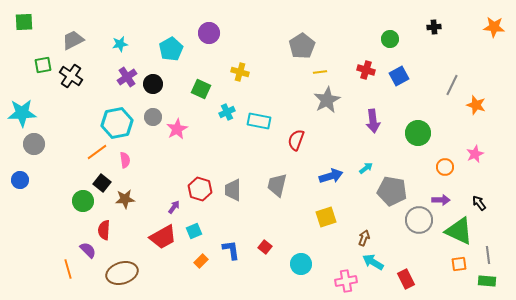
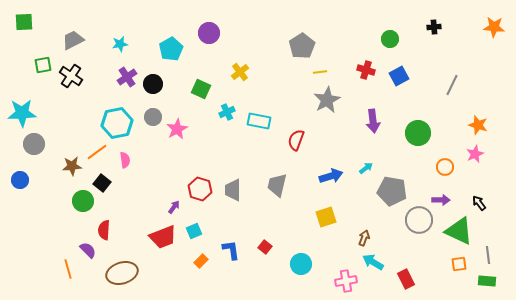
yellow cross at (240, 72): rotated 36 degrees clockwise
orange star at (476, 105): moved 2 px right, 20 px down
brown star at (125, 199): moved 53 px left, 33 px up
red trapezoid at (163, 237): rotated 8 degrees clockwise
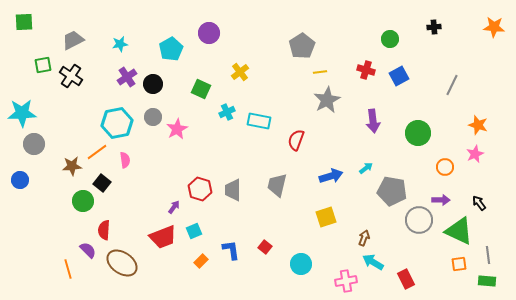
brown ellipse at (122, 273): moved 10 px up; rotated 52 degrees clockwise
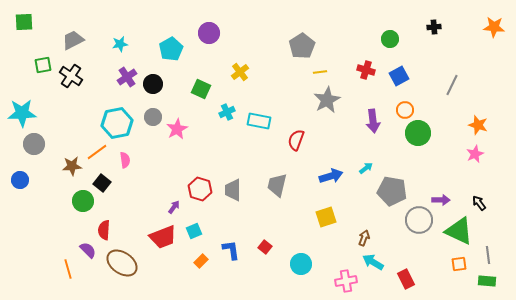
orange circle at (445, 167): moved 40 px left, 57 px up
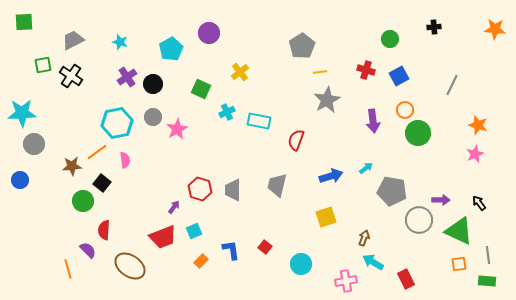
orange star at (494, 27): moved 1 px right, 2 px down
cyan star at (120, 44): moved 2 px up; rotated 28 degrees clockwise
brown ellipse at (122, 263): moved 8 px right, 3 px down
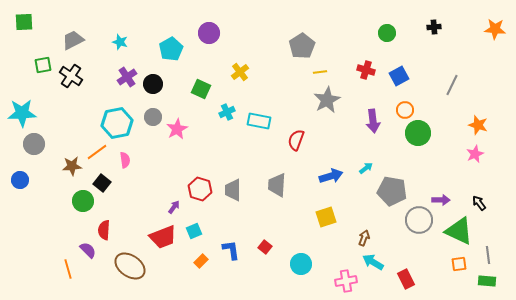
green circle at (390, 39): moved 3 px left, 6 px up
gray trapezoid at (277, 185): rotated 10 degrees counterclockwise
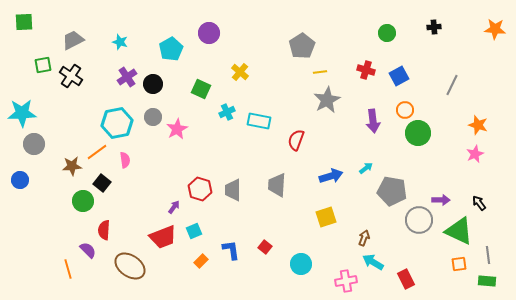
yellow cross at (240, 72): rotated 12 degrees counterclockwise
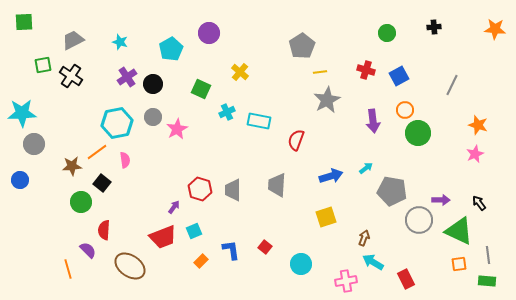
green circle at (83, 201): moved 2 px left, 1 px down
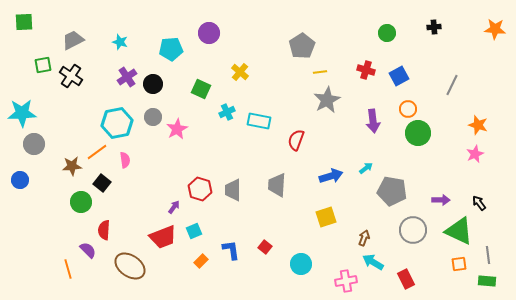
cyan pentagon at (171, 49): rotated 25 degrees clockwise
orange circle at (405, 110): moved 3 px right, 1 px up
gray circle at (419, 220): moved 6 px left, 10 px down
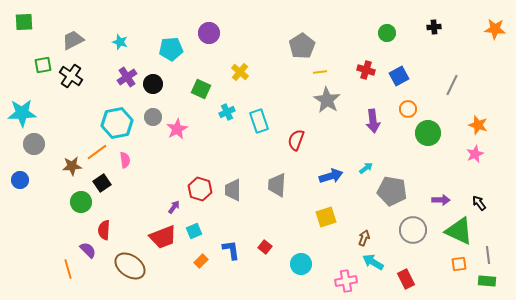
gray star at (327, 100): rotated 12 degrees counterclockwise
cyan rectangle at (259, 121): rotated 60 degrees clockwise
green circle at (418, 133): moved 10 px right
black square at (102, 183): rotated 18 degrees clockwise
